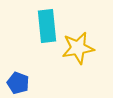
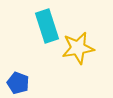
cyan rectangle: rotated 12 degrees counterclockwise
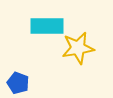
cyan rectangle: rotated 72 degrees counterclockwise
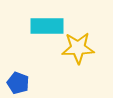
yellow star: rotated 8 degrees clockwise
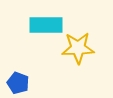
cyan rectangle: moved 1 px left, 1 px up
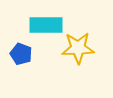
blue pentagon: moved 3 px right, 29 px up
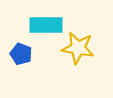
yellow star: rotated 12 degrees clockwise
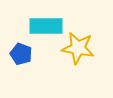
cyan rectangle: moved 1 px down
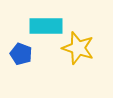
yellow star: rotated 8 degrees clockwise
